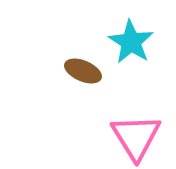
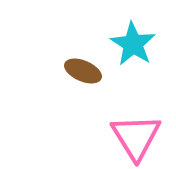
cyan star: moved 2 px right, 2 px down
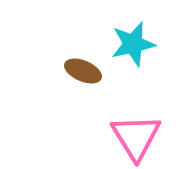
cyan star: rotated 27 degrees clockwise
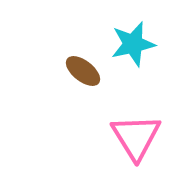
brown ellipse: rotated 15 degrees clockwise
